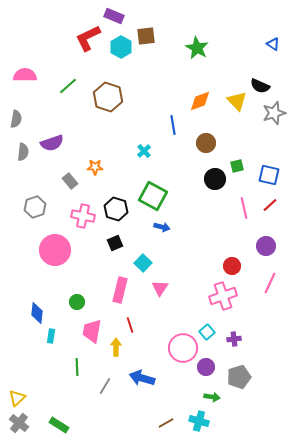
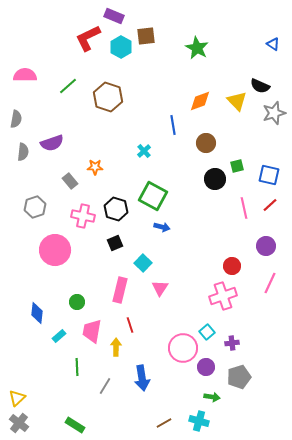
cyan rectangle at (51, 336): moved 8 px right; rotated 40 degrees clockwise
purple cross at (234, 339): moved 2 px left, 4 px down
blue arrow at (142, 378): rotated 115 degrees counterclockwise
brown line at (166, 423): moved 2 px left
green rectangle at (59, 425): moved 16 px right
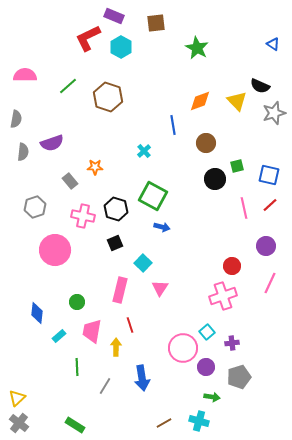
brown square at (146, 36): moved 10 px right, 13 px up
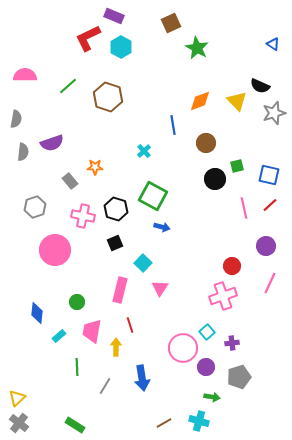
brown square at (156, 23): moved 15 px right; rotated 18 degrees counterclockwise
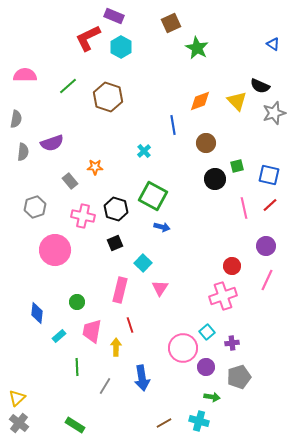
pink line at (270, 283): moved 3 px left, 3 px up
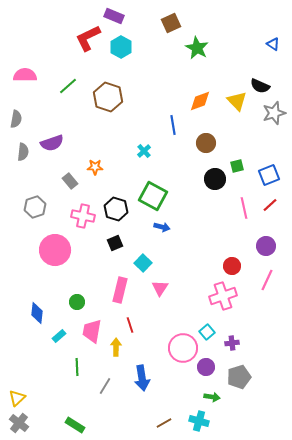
blue square at (269, 175): rotated 35 degrees counterclockwise
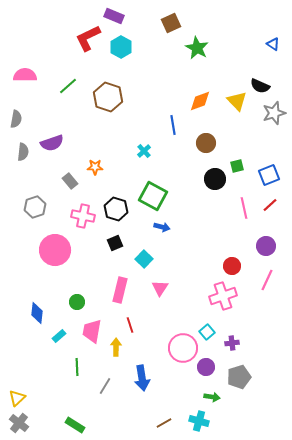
cyan square at (143, 263): moved 1 px right, 4 px up
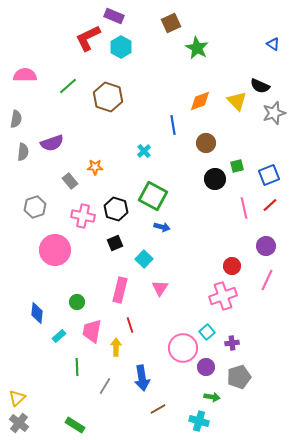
brown line at (164, 423): moved 6 px left, 14 px up
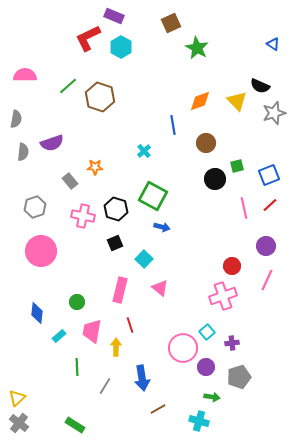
brown hexagon at (108, 97): moved 8 px left
pink circle at (55, 250): moved 14 px left, 1 px down
pink triangle at (160, 288): rotated 24 degrees counterclockwise
